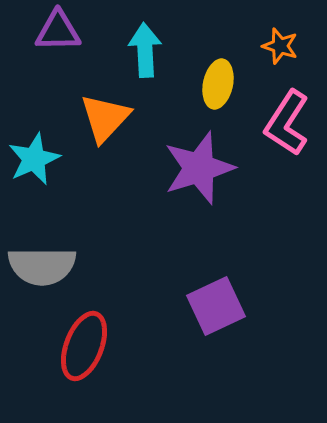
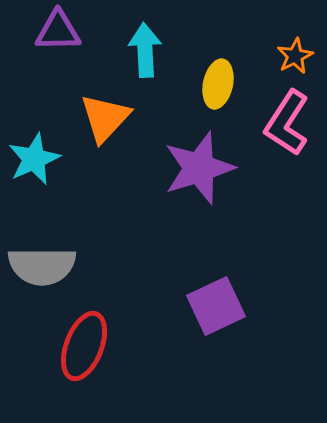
orange star: moved 15 px right, 10 px down; rotated 27 degrees clockwise
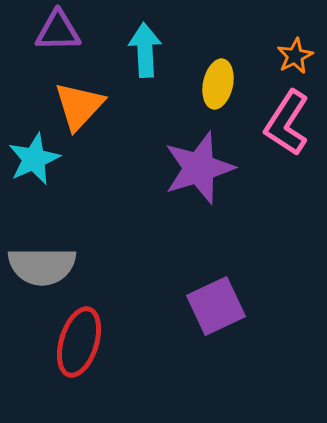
orange triangle: moved 26 px left, 12 px up
red ellipse: moved 5 px left, 4 px up; rotated 4 degrees counterclockwise
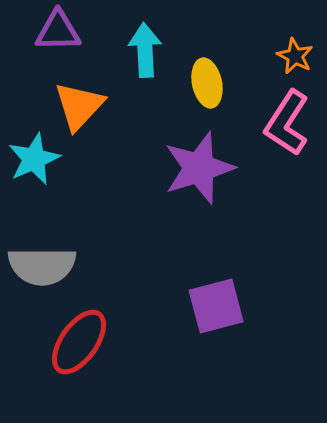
orange star: rotated 18 degrees counterclockwise
yellow ellipse: moved 11 px left, 1 px up; rotated 24 degrees counterclockwise
purple square: rotated 10 degrees clockwise
red ellipse: rotated 18 degrees clockwise
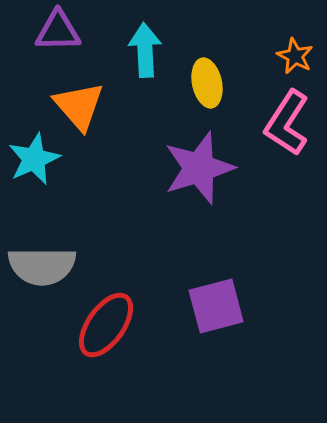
orange triangle: rotated 24 degrees counterclockwise
red ellipse: moved 27 px right, 17 px up
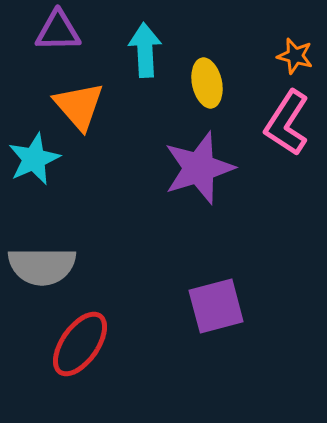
orange star: rotated 12 degrees counterclockwise
red ellipse: moved 26 px left, 19 px down
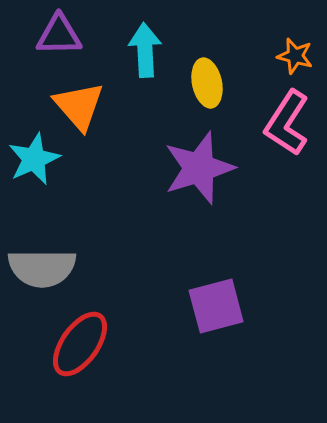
purple triangle: moved 1 px right, 4 px down
gray semicircle: moved 2 px down
